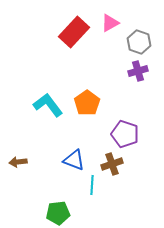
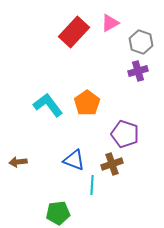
gray hexagon: moved 2 px right
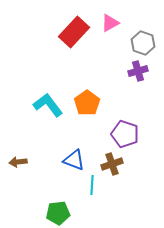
gray hexagon: moved 2 px right, 1 px down
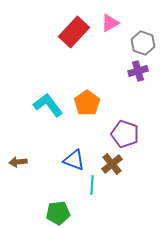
brown cross: rotated 20 degrees counterclockwise
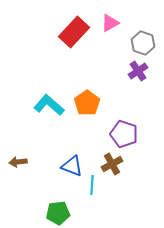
purple cross: rotated 18 degrees counterclockwise
cyan L-shape: moved 1 px right; rotated 12 degrees counterclockwise
purple pentagon: moved 1 px left
blue triangle: moved 2 px left, 6 px down
brown cross: rotated 10 degrees clockwise
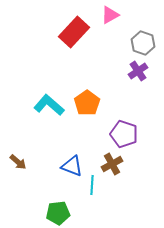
pink triangle: moved 8 px up
brown arrow: rotated 132 degrees counterclockwise
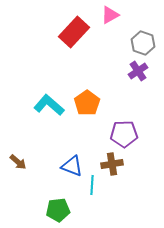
purple pentagon: rotated 20 degrees counterclockwise
brown cross: rotated 20 degrees clockwise
green pentagon: moved 3 px up
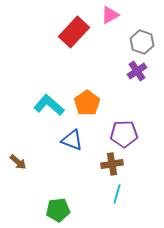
gray hexagon: moved 1 px left, 1 px up
purple cross: moved 1 px left
blue triangle: moved 26 px up
cyan line: moved 25 px right, 9 px down; rotated 12 degrees clockwise
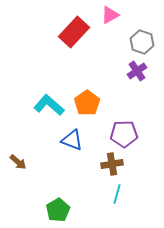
green pentagon: rotated 25 degrees counterclockwise
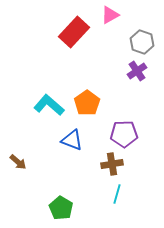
green pentagon: moved 3 px right, 2 px up; rotated 10 degrees counterclockwise
